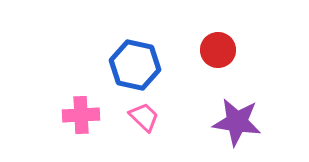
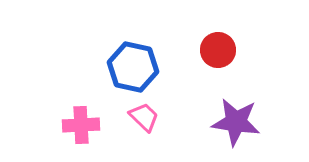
blue hexagon: moved 2 px left, 2 px down
pink cross: moved 10 px down
purple star: moved 1 px left
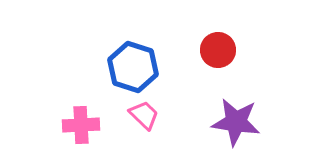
blue hexagon: rotated 6 degrees clockwise
pink trapezoid: moved 2 px up
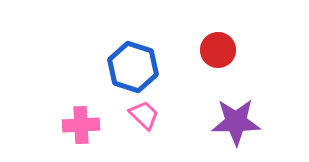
purple star: rotated 9 degrees counterclockwise
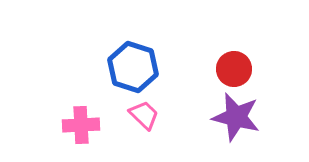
red circle: moved 16 px right, 19 px down
purple star: moved 5 px up; rotated 15 degrees clockwise
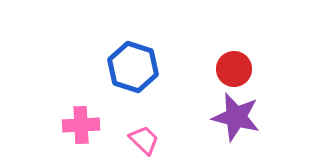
pink trapezoid: moved 25 px down
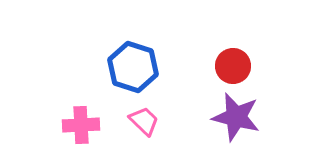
red circle: moved 1 px left, 3 px up
pink trapezoid: moved 19 px up
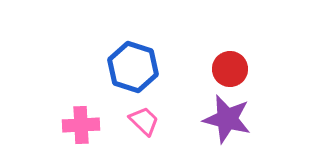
red circle: moved 3 px left, 3 px down
purple star: moved 9 px left, 2 px down
